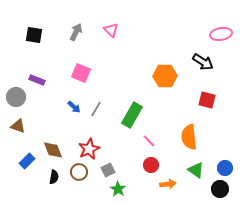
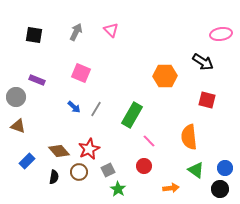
brown diamond: moved 6 px right, 1 px down; rotated 20 degrees counterclockwise
red circle: moved 7 px left, 1 px down
orange arrow: moved 3 px right, 4 px down
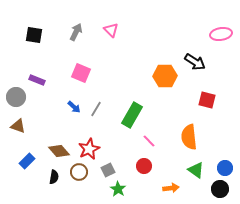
black arrow: moved 8 px left
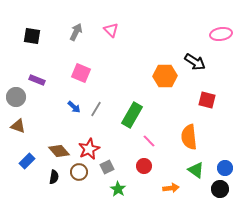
black square: moved 2 px left, 1 px down
gray square: moved 1 px left, 3 px up
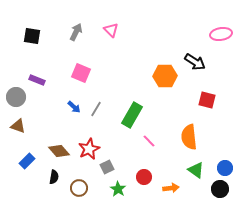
red circle: moved 11 px down
brown circle: moved 16 px down
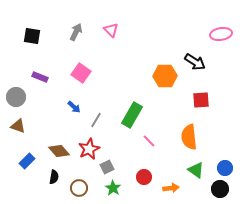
pink square: rotated 12 degrees clockwise
purple rectangle: moved 3 px right, 3 px up
red square: moved 6 px left; rotated 18 degrees counterclockwise
gray line: moved 11 px down
green star: moved 5 px left, 1 px up
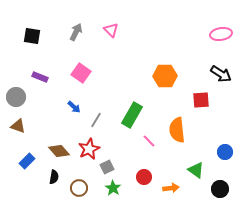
black arrow: moved 26 px right, 12 px down
orange semicircle: moved 12 px left, 7 px up
blue circle: moved 16 px up
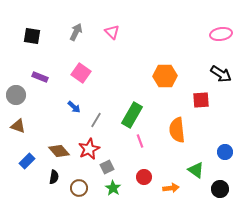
pink triangle: moved 1 px right, 2 px down
gray circle: moved 2 px up
pink line: moved 9 px left; rotated 24 degrees clockwise
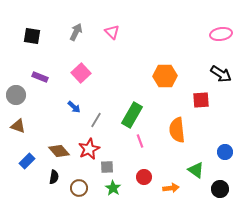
pink square: rotated 12 degrees clockwise
gray square: rotated 24 degrees clockwise
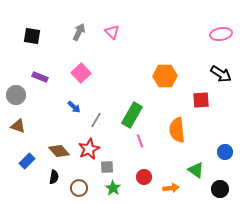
gray arrow: moved 3 px right
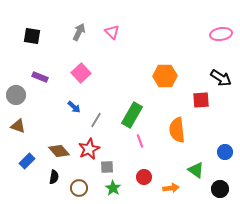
black arrow: moved 4 px down
